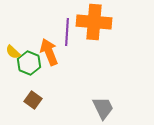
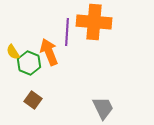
yellow semicircle: rotated 14 degrees clockwise
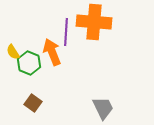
purple line: moved 1 px left
orange arrow: moved 3 px right
brown square: moved 3 px down
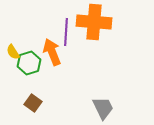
green hexagon: rotated 20 degrees clockwise
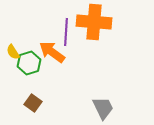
orange arrow: rotated 32 degrees counterclockwise
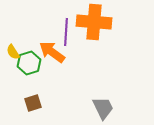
brown square: rotated 36 degrees clockwise
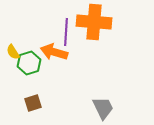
orange arrow: moved 2 px right; rotated 20 degrees counterclockwise
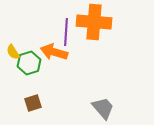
gray trapezoid: rotated 15 degrees counterclockwise
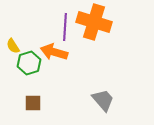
orange cross: rotated 12 degrees clockwise
purple line: moved 1 px left, 5 px up
yellow semicircle: moved 6 px up
brown square: rotated 18 degrees clockwise
gray trapezoid: moved 8 px up
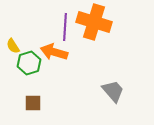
gray trapezoid: moved 10 px right, 9 px up
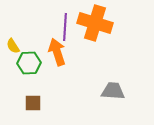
orange cross: moved 1 px right, 1 px down
orange arrow: moved 3 px right; rotated 56 degrees clockwise
green hexagon: rotated 15 degrees clockwise
gray trapezoid: rotated 45 degrees counterclockwise
